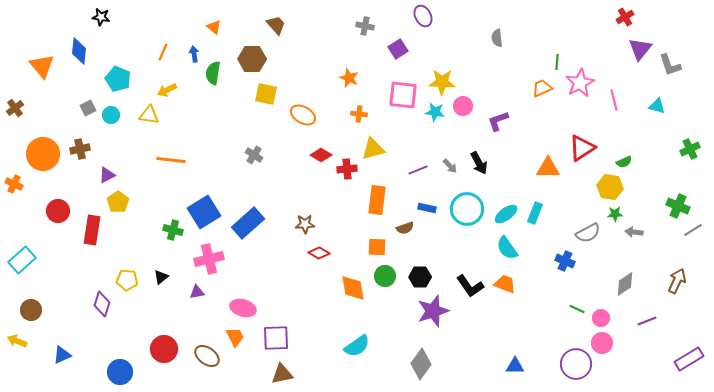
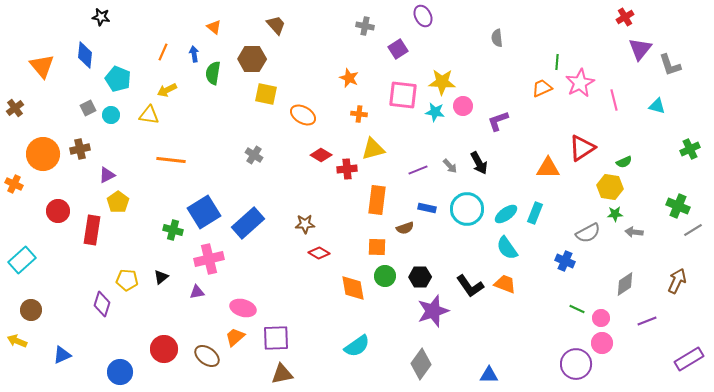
blue diamond at (79, 51): moved 6 px right, 4 px down
orange trapezoid at (235, 337): rotated 105 degrees counterclockwise
blue triangle at (515, 366): moved 26 px left, 9 px down
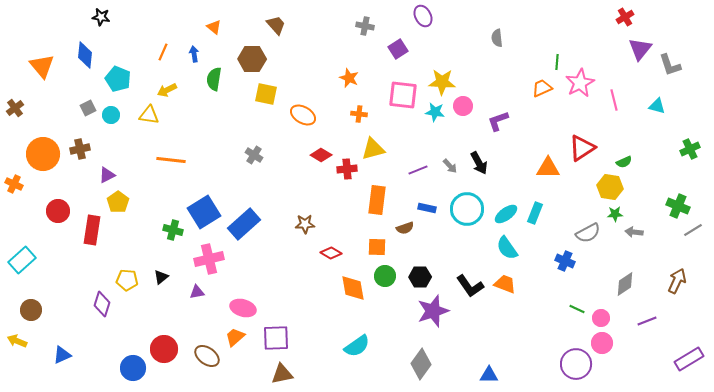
green semicircle at (213, 73): moved 1 px right, 6 px down
blue rectangle at (248, 223): moved 4 px left, 1 px down
red diamond at (319, 253): moved 12 px right
blue circle at (120, 372): moved 13 px right, 4 px up
